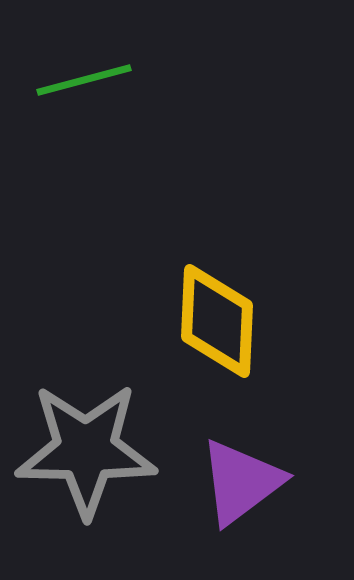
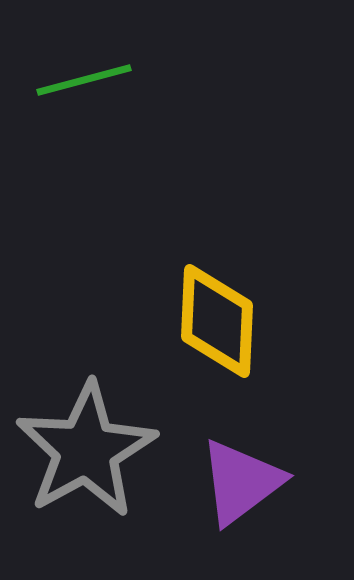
gray star: rotated 30 degrees counterclockwise
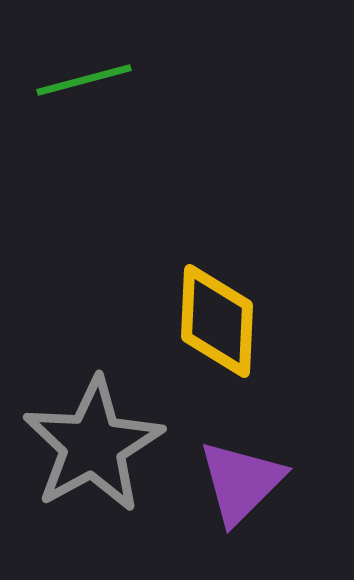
gray star: moved 7 px right, 5 px up
purple triangle: rotated 8 degrees counterclockwise
